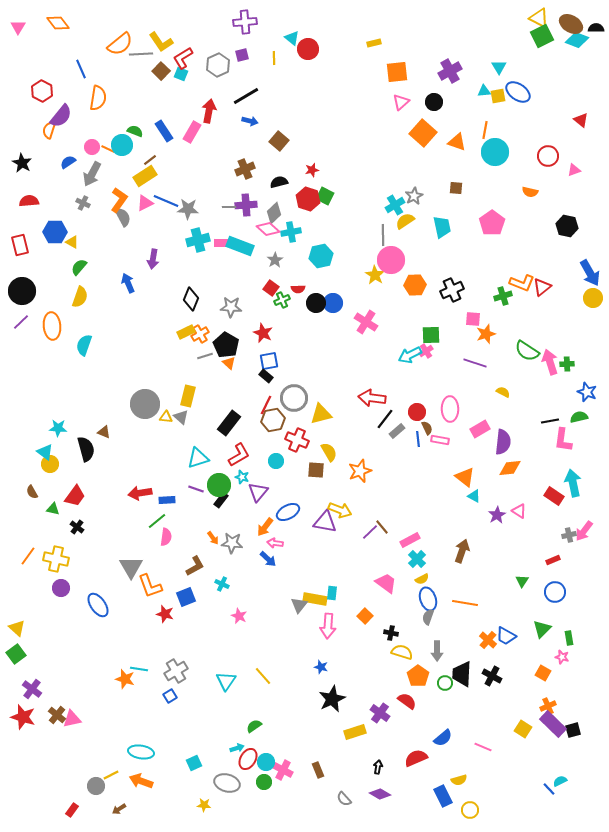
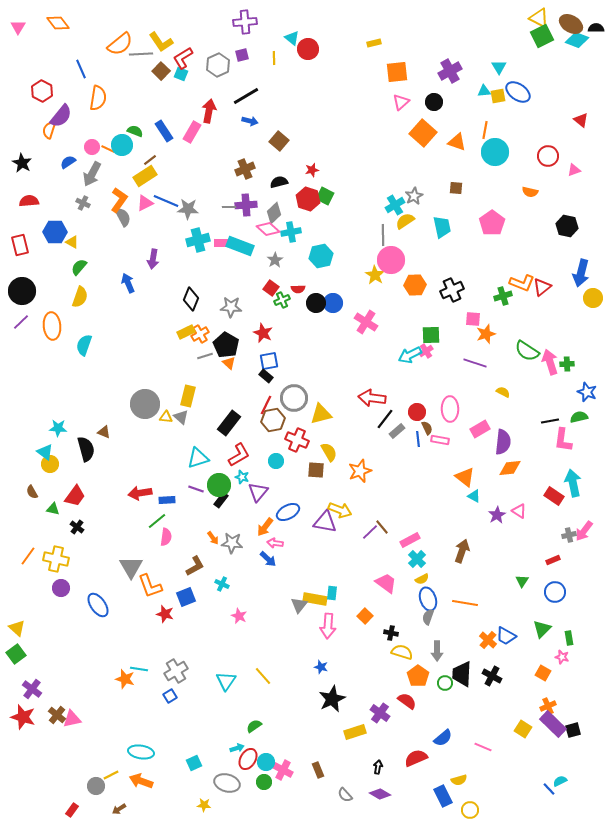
blue arrow at (590, 273): moved 9 px left; rotated 44 degrees clockwise
gray semicircle at (344, 799): moved 1 px right, 4 px up
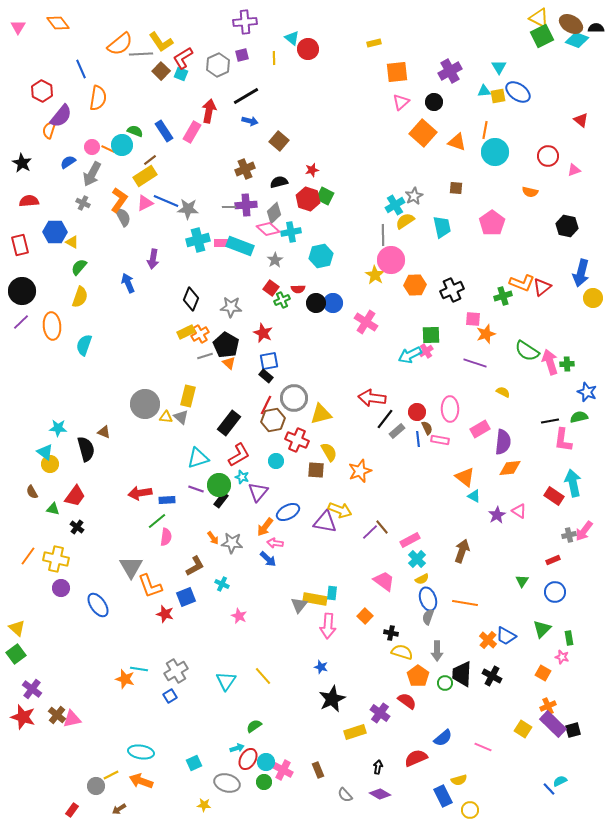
pink trapezoid at (386, 583): moved 2 px left, 2 px up
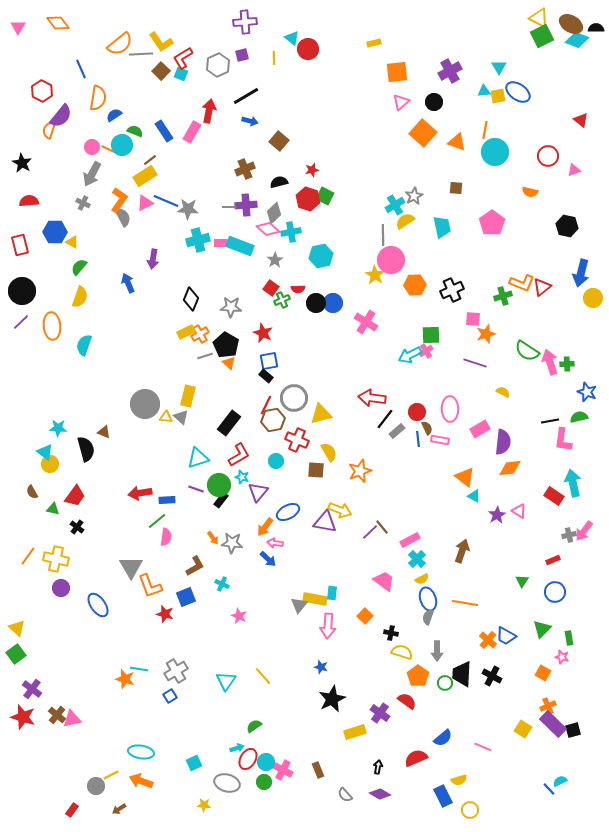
blue semicircle at (68, 162): moved 46 px right, 47 px up
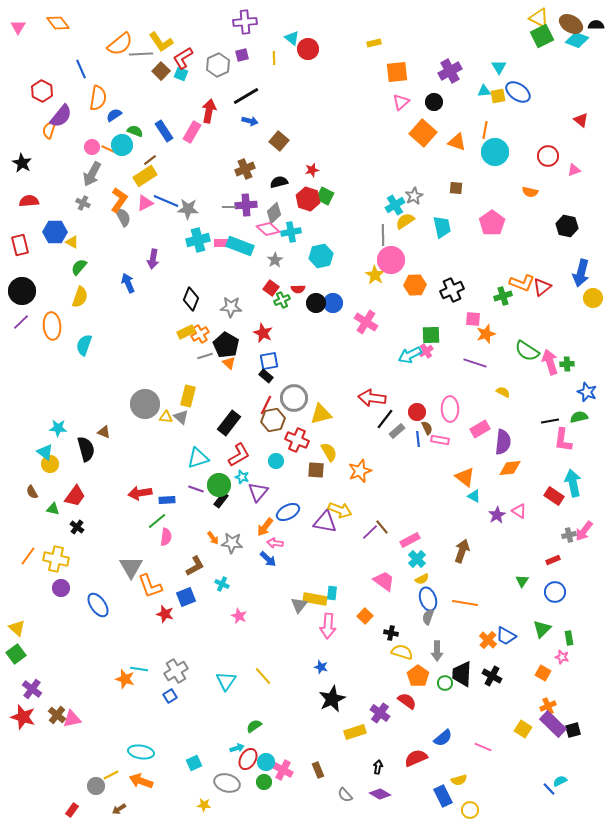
black semicircle at (596, 28): moved 3 px up
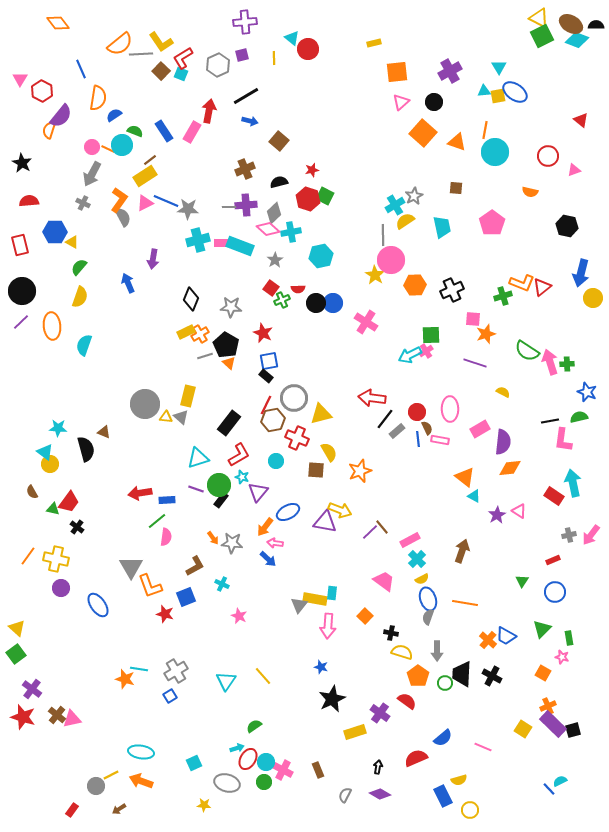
pink triangle at (18, 27): moved 2 px right, 52 px down
blue ellipse at (518, 92): moved 3 px left
red cross at (297, 440): moved 2 px up
red trapezoid at (75, 496): moved 6 px left, 6 px down
pink arrow at (584, 531): moved 7 px right, 4 px down
gray semicircle at (345, 795): rotated 70 degrees clockwise
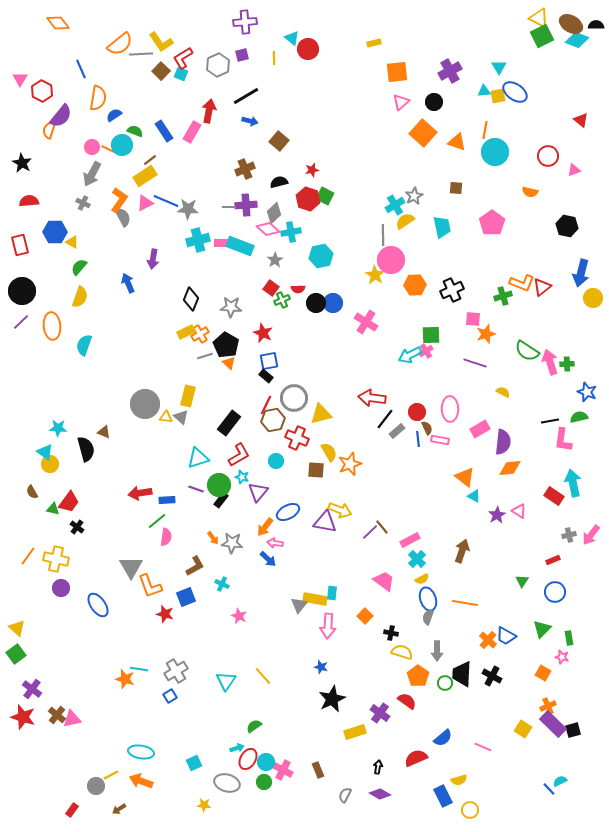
orange star at (360, 471): moved 10 px left, 7 px up
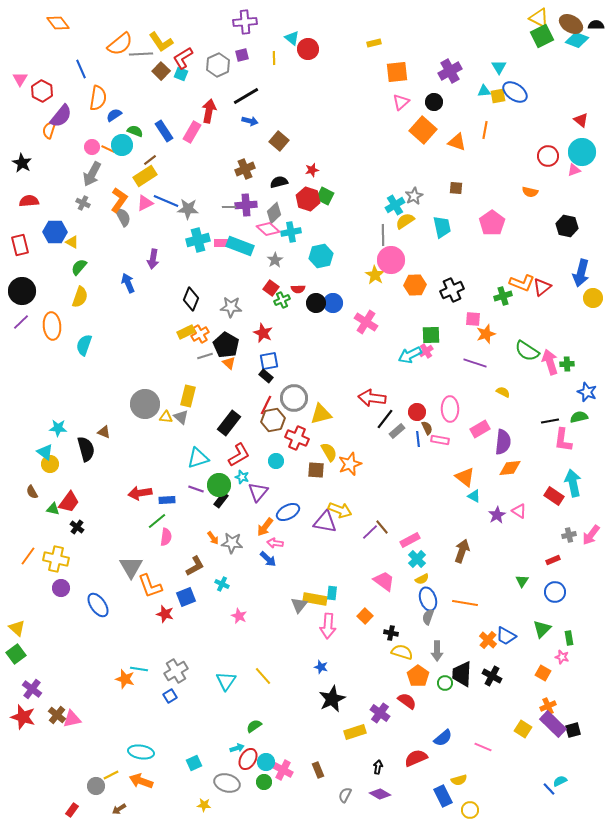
orange square at (423, 133): moved 3 px up
cyan circle at (495, 152): moved 87 px right
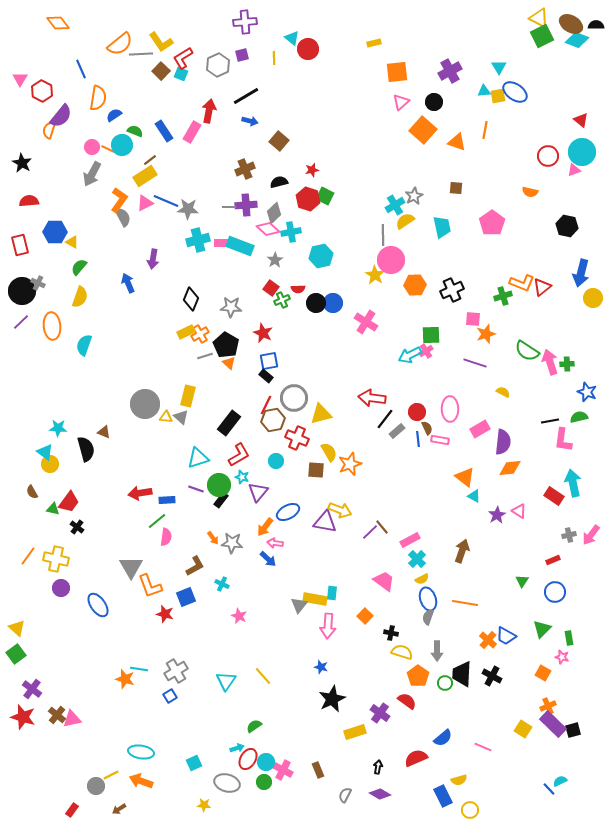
gray cross at (83, 203): moved 45 px left, 80 px down
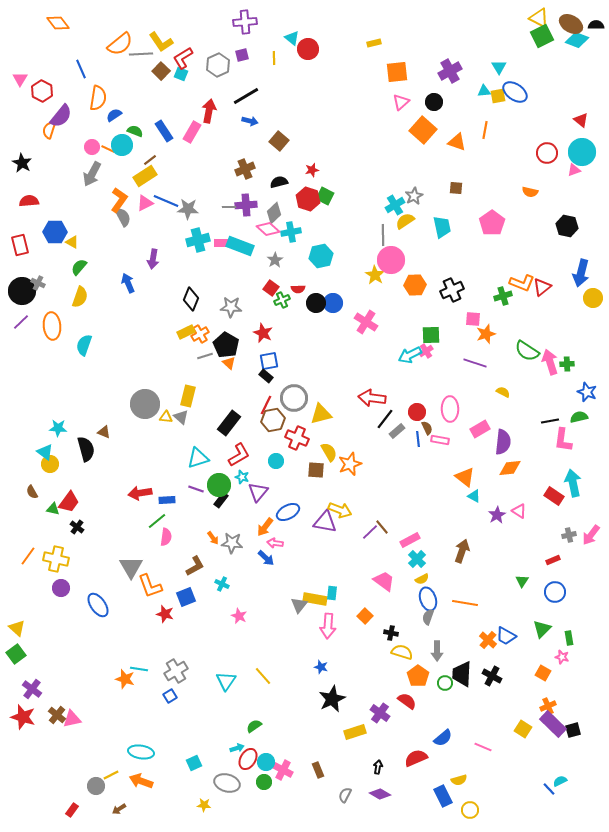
red circle at (548, 156): moved 1 px left, 3 px up
blue arrow at (268, 559): moved 2 px left, 1 px up
